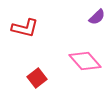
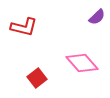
red L-shape: moved 1 px left, 1 px up
pink diamond: moved 3 px left, 2 px down
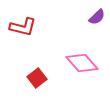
red L-shape: moved 1 px left
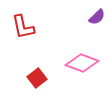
red L-shape: rotated 64 degrees clockwise
pink diamond: rotated 28 degrees counterclockwise
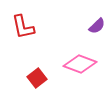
purple semicircle: moved 9 px down
pink diamond: moved 2 px left, 1 px down
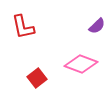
pink diamond: moved 1 px right
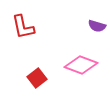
purple semicircle: rotated 60 degrees clockwise
pink diamond: moved 1 px down
